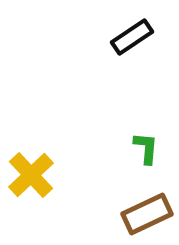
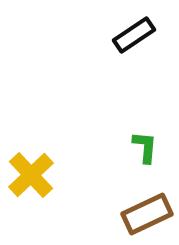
black rectangle: moved 2 px right, 2 px up
green L-shape: moved 1 px left, 1 px up
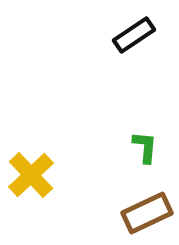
brown rectangle: moved 1 px up
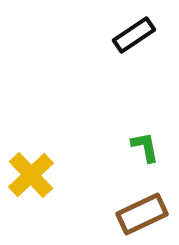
green L-shape: rotated 16 degrees counterclockwise
brown rectangle: moved 5 px left, 1 px down
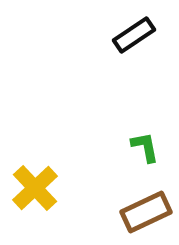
yellow cross: moved 4 px right, 13 px down
brown rectangle: moved 4 px right, 2 px up
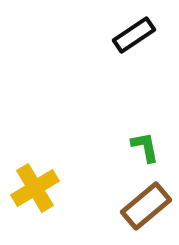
yellow cross: rotated 12 degrees clockwise
brown rectangle: moved 6 px up; rotated 15 degrees counterclockwise
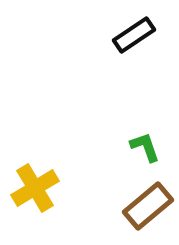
green L-shape: rotated 8 degrees counterclockwise
brown rectangle: moved 2 px right
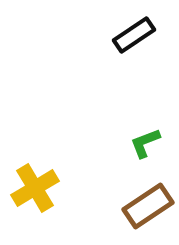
green L-shape: moved 4 px up; rotated 92 degrees counterclockwise
brown rectangle: rotated 6 degrees clockwise
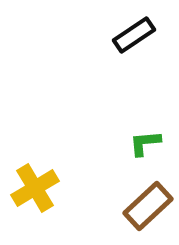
green L-shape: rotated 16 degrees clockwise
brown rectangle: rotated 9 degrees counterclockwise
